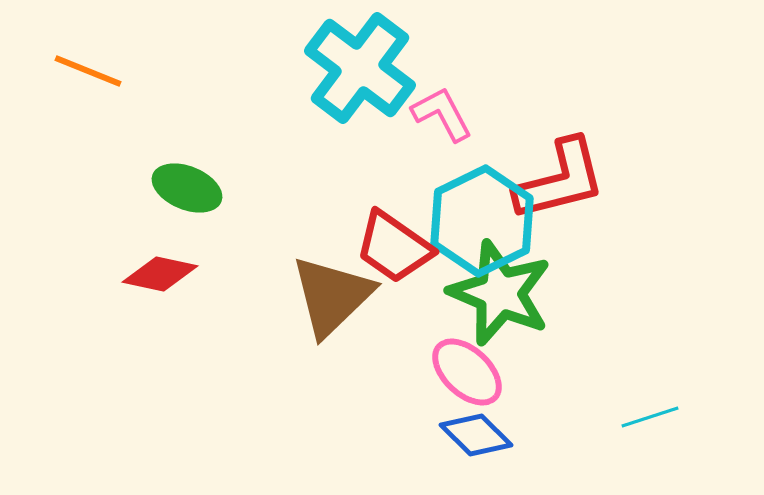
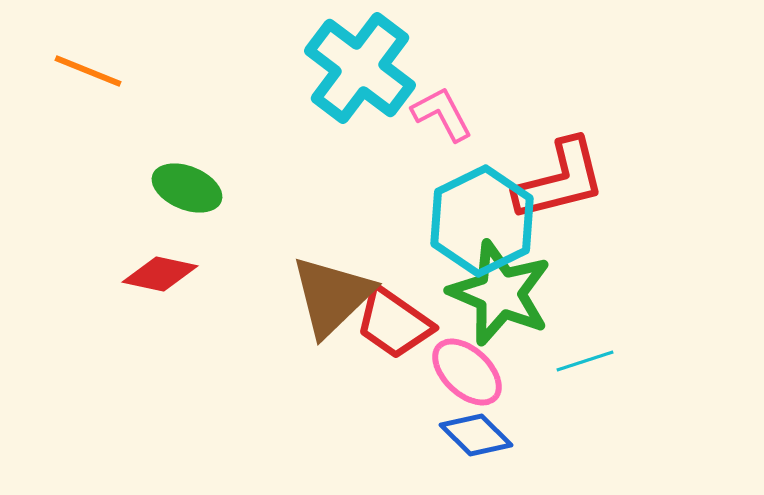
red trapezoid: moved 76 px down
cyan line: moved 65 px left, 56 px up
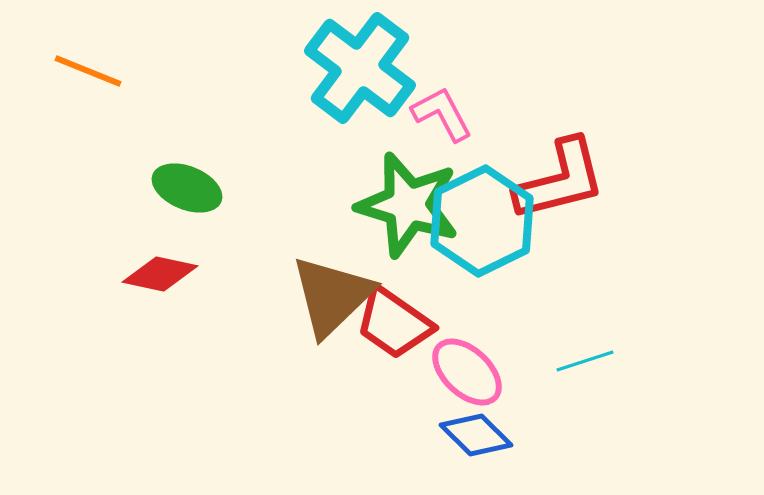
green star: moved 92 px left, 88 px up; rotated 6 degrees counterclockwise
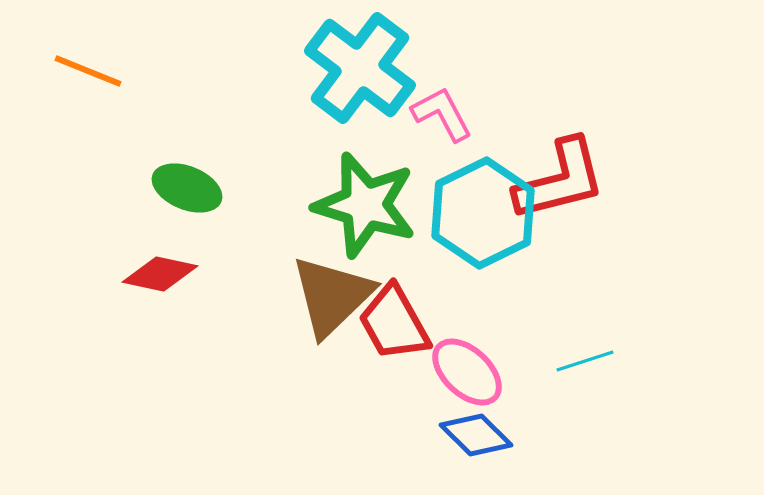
green star: moved 43 px left
cyan hexagon: moved 1 px right, 8 px up
red trapezoid: rotated 26 degrees clockwise
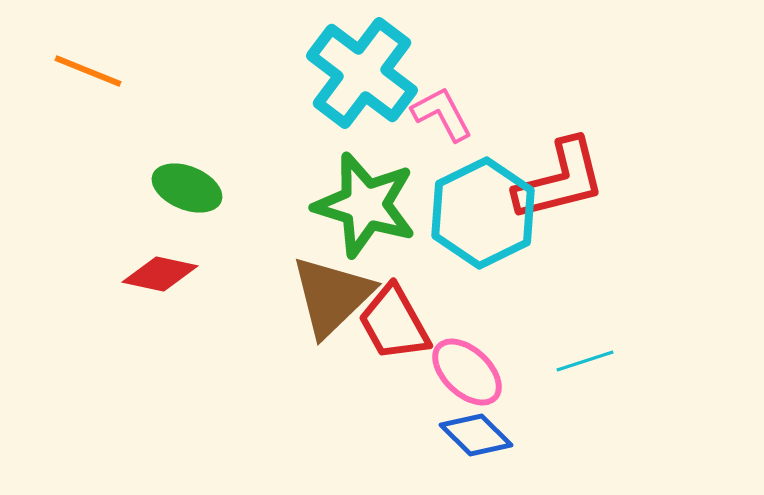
cyan cross: moved 2 px right, 5 px down
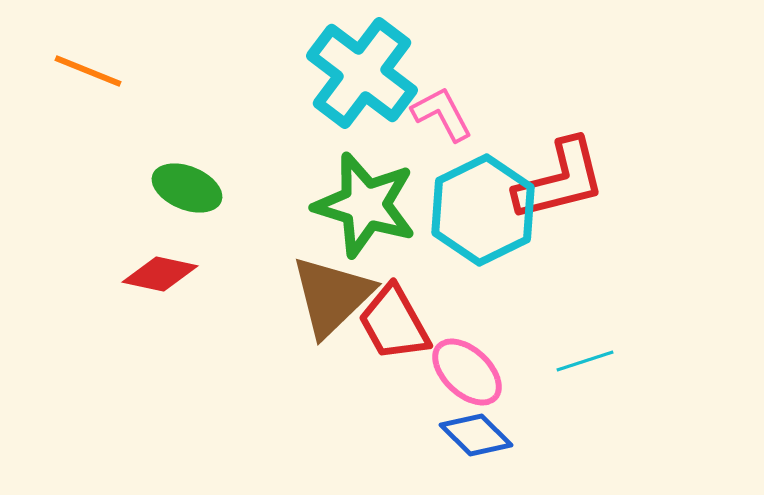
cyan hexagon: moved 3 px up
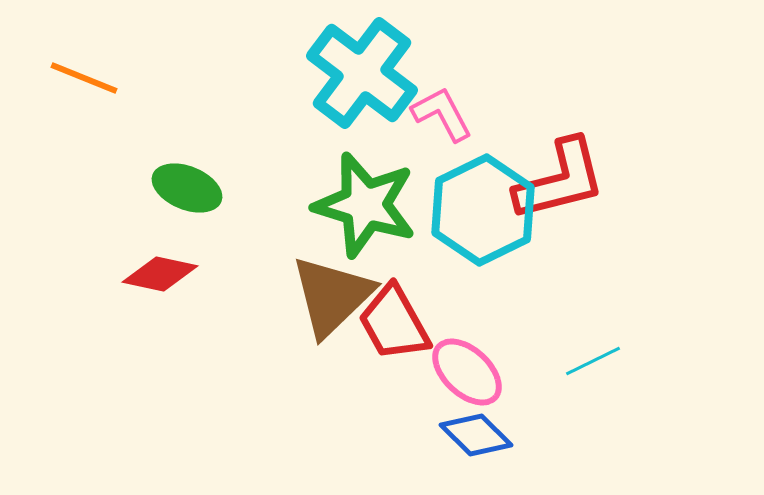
orange line: moved 4 px left, 7 px down
cyan line: moved 8 px right; rotated 8 degrees counterclockwise
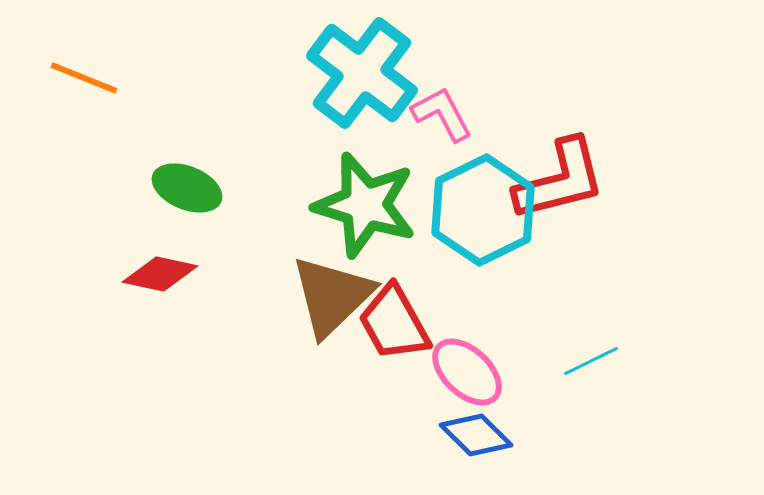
cyan line: moved 2 px left
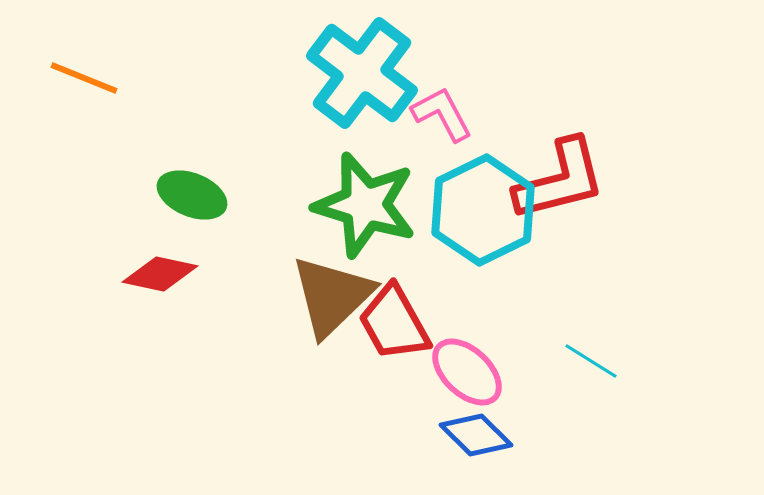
green ellipse: moved 5 px right, 7 px down
cyan line: rotated 58 degrees clockwise
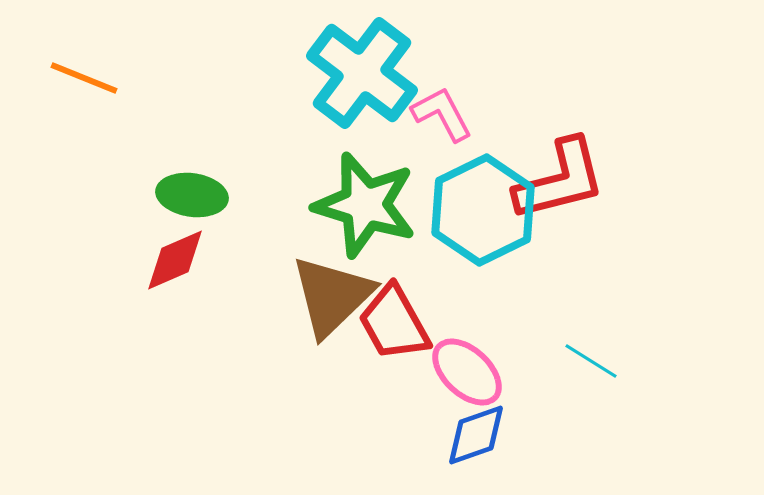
green ellipse: rotated 14 degrees counterclockwise
red diamond: moved 15 px right, 14 px up; rotated 36 degrees counterclockwise
blue diamond: rotated 64 degrees counterclockwise
